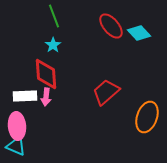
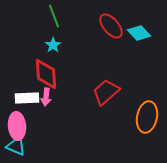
white rectangle: moved 2 px right, 2 px down
orange ellipse: rotated 8 degrees counterclockwise
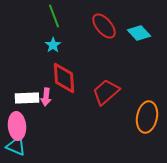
red ellipse: moved 7 px left
red diamond: moved 18 px right, 4 px down
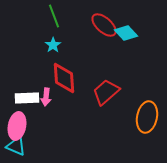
red ellipse: moved 1 px up; rotated 8 degrees counterclockwise
cyan diamond: moved 13 px left
pink ellipse: rotated 16 degrees clockwise
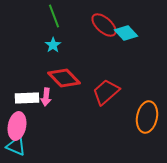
red diamond: rotated 40 degrees counterclockwise
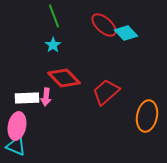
orange ellipse: moved 1 px up
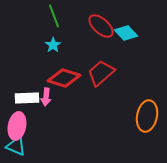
red ellipse: moved 3 px left, 1 px down
red diamond: rotated 28 degrees counterclockwise
red trapezoid: moved 5 px left, 19 px up
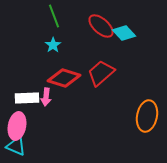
cyan diamond: moved 2 px left
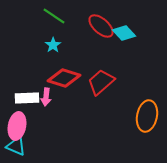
green line: rotated 35 degrees counterclockwise
red trapezoid: moved 9 px down
